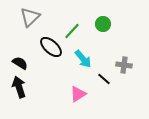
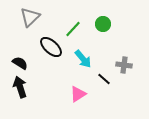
green line: moved 1 px right, 2 px up
black arrow: moved 1 px right
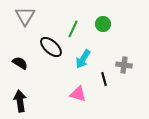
gray triangle: moved 5 px left, 1 px up; rotated 15 degrees counterclockwise
green line: rotated 18 degrees counterclockwise
cyan arrow: rotated 72 degrees clockwise
black line: rotated 32 degrees clockwise
black arrow: moved 14 px down; rotated 10 degrees clockwise
pink triangle: rotated 48 degrees clockwise
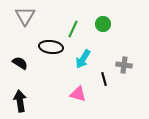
black ellipse: rotated 35 degrees counterclockwise
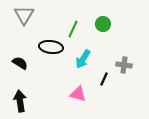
gray triangle: moved 1 px left, 1 px up
black line: rotated 40 degrees clockwise
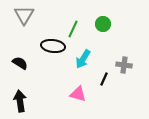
black ellipse: moved 2 px right, 1 px up
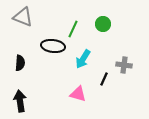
gray triangle: moved 1 px left, 2 px down; rotated 40 degrees counterclockwise
black semicircle: rotated 63 degrees clockwise
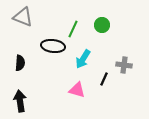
green circle: moved 1 px left, 1 px down
pink triangle: moved 1 px left, 4 px up
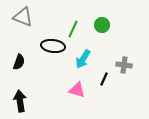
black semicircle: moved 1 px left, 1 px up; rotated 14 degrees clockwise
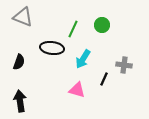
black ellipse: moved 1 px left, 2 px down
